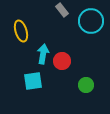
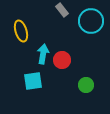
red circle: moved 1 px up
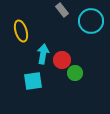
green circle: moved 11 px left, 12 px up
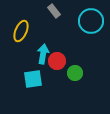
gray rectangle: moved 8 px left, 1 px down
yellow ellipse: rotated 40 degrees clockwise
red circle: moved 5 px left, 1 px down
cyan square: moved 2 px up
